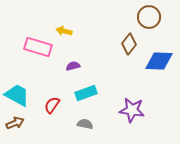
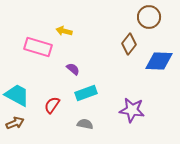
purple semicircle: moved 3 px down; rotated 56 degrees clockwise
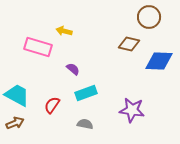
brown diamond: rotated 65 degrees clockwise
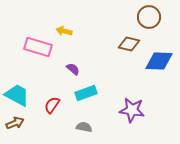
gray semicircle: moved 1 px left, 3 px down
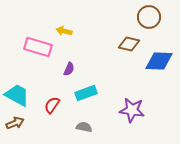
purple semicircle: moved 4 px left; rotated 72 degrees clockwise
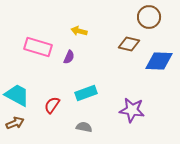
yellow arrow: moved 15 px right
purple semicircle: moved 12 px up
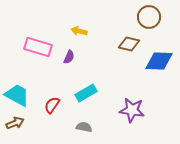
cyan rectangle: rotated 10 degrees counterclockwise
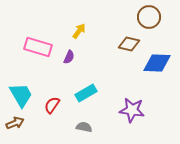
yellow arrow: rotated 112 degrees clockwise
blue diamond: moved 2 px left, 2 px down
cyan trapezoid: moved 4 px right; rotated 32 degrees clockwise
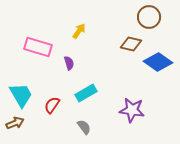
brown diamond: moved 2 px right
purple semicircle: moved 6 px down; rotated 40 degrees counterclockwise
blue diamond: moved 1 px right, 1 px up; rotated 32 degrees clockwise
gray semicircle: rotated 42 degrees clockwise
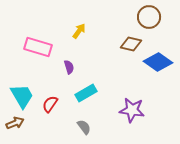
purple semicircle: moved 4 px down
cyan trapezoid: moved 1 px right, 1 px down
red semicircle: moved 2 px left, 1 px up
